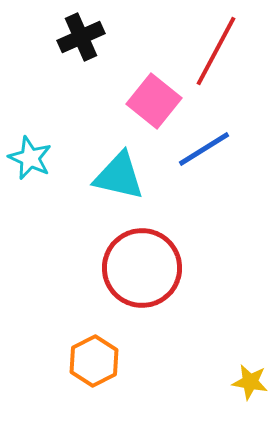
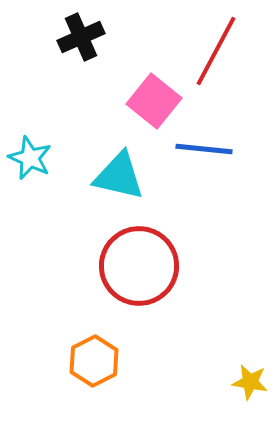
blue line: rotated 38 degrees clockwise
red circle: moved 3 px left, 2 px up
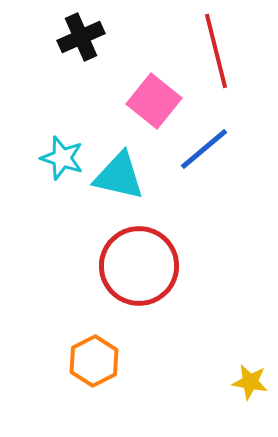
red line: rotated 42 degrees counterclockwise
blue line: rotated 46 degrees counterclockwise
cyan star: moved 32 px right; rotated 6 degrees counterclockwise
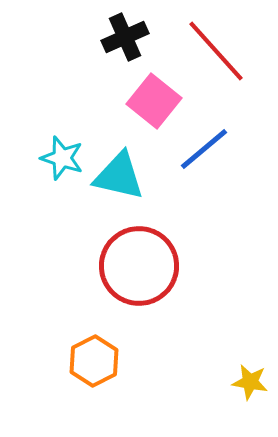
black cross: moved 44 px right
red line: rotated 28 degrees counterclockwise
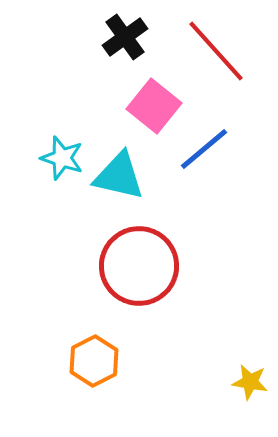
black cross: rotated 12 degrees counterclockwise
pink square: moved 5 px down
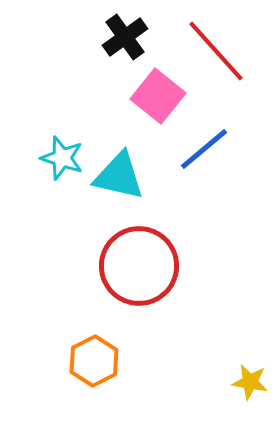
pink square: moved 4 px right, 10 px up
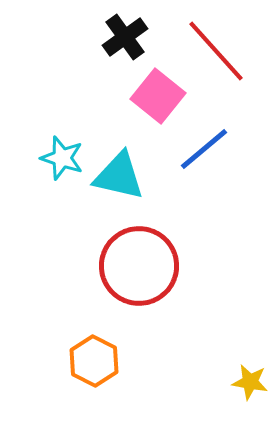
orange hexagon: rotated 6 degrees counterclockwise
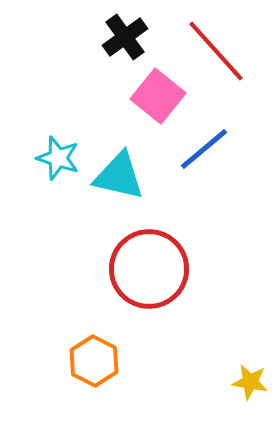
cyan star: moved 4 px left
red circle: moved 10 px right, 3 px down
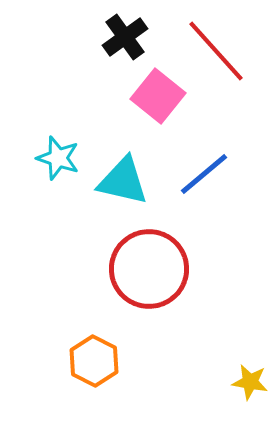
blue line: moved 25 px down
cyan triangle: moved 4 px right, 5 px down
